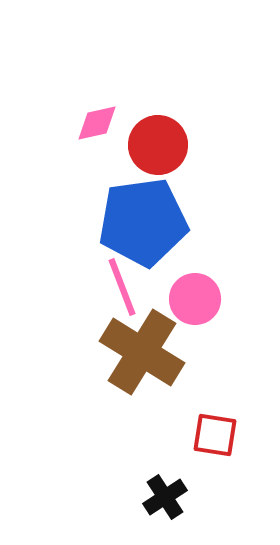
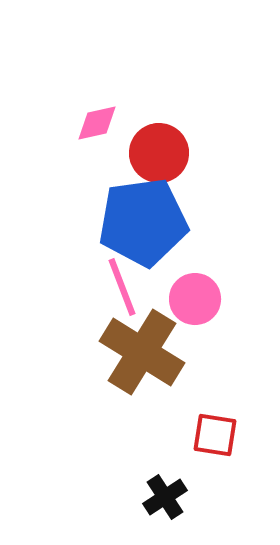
red circle: moved 1 px right, 8 px down
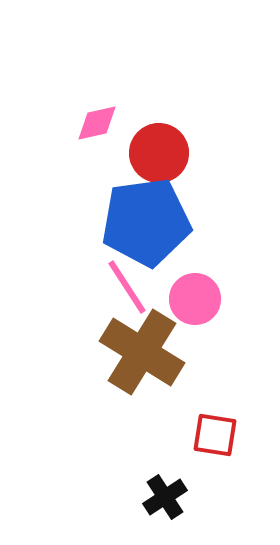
blue pentagon: moved 3 px right
pink line: moved 5 px right; rotated 12 degrees counterclockwise
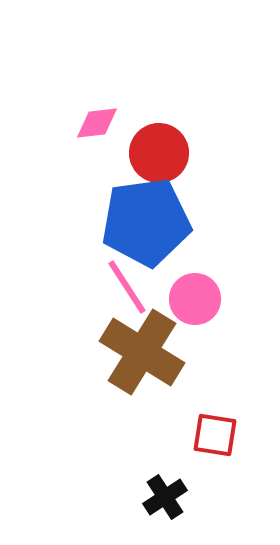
pink diamond: rotated 6 degrees clockwise
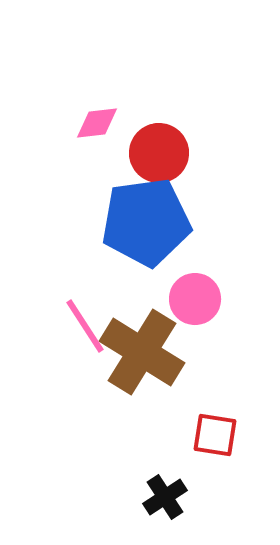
pink line: moved 42 px left, 39 px down
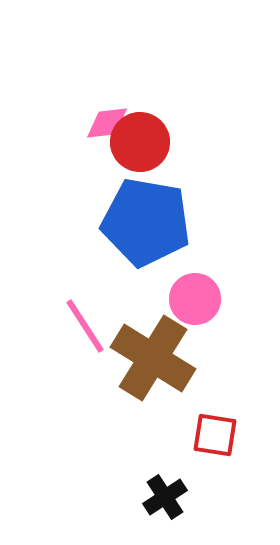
pink diamond: moved 10 px right
red circle: moved 19 px left, 11 px up
blue pentagon: rotated 18 degrees clockwise
brown cross: moved 11 px right, 6 px down
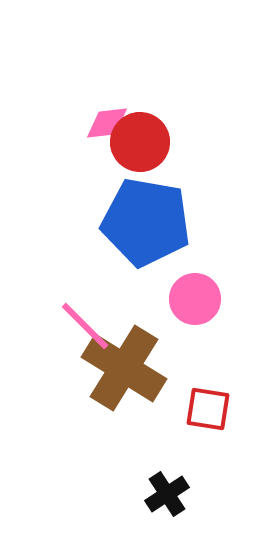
pink line: rotated 12 degrees counterclockwise
brown cross: moved 29 px left, 10 px down
red square: moved 7 px left, 26 px up
black cross: moved 2 px right, 3 px up
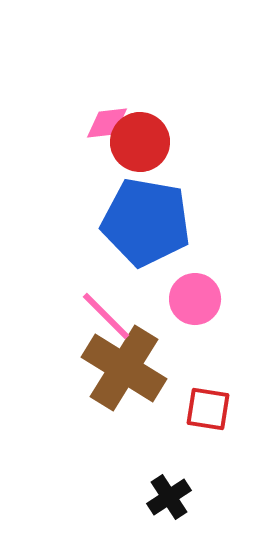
pink line: moved 21 px right, 10 px up
black cross: moved 2 px right, 3 px down
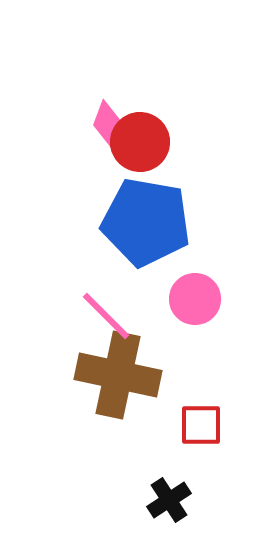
pink diamond: rotated 63 degrees counterclockwise
brown cross: moved 6 px left, 7 px down; rotated 20 degrees counterclockwise
red square: moved 7 px left, 16 px down; rotated 9 degrees counterclockwise
black cross: moved 3 px down
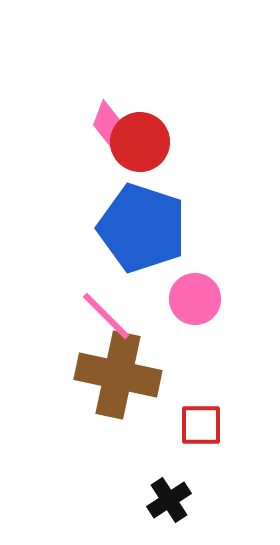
blue pentagon: moved 4 px left, 6 px down; rotated 8 degrees clockwise
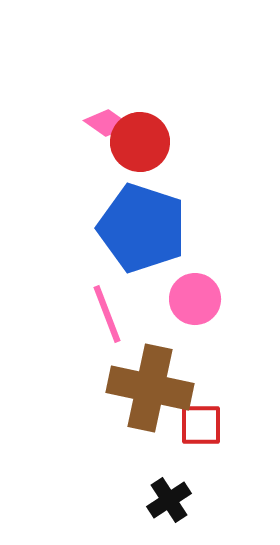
pink diamond: rotated 75 degrees counterclockwise
pink line: moved 1 px right, 2 px up; rotated 24 degrees clockwise
brown cross: moved 32 px right, 13 px down
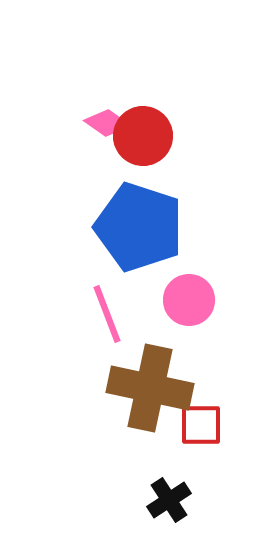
red circle: moved 3 px right, 6 px up
blue pentagon: moved 3 px left, 1 px up
pink circle: moved 6 px left, 1 px down
